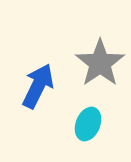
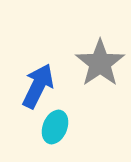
cyan ellipse: moved 33 px left, 3 px down
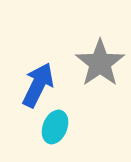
blue arrow: moved 1 px up
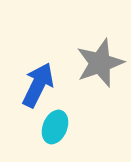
gray star: rotated 15 degrees clockwise
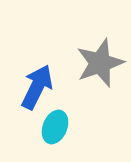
blue arrow: moved 1 px left, 2 px down
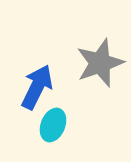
cyan ellipse: moved 2 px left, 2 px up
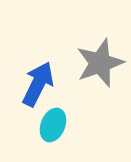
blue arrow: moved 1 px right, 3 px up
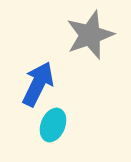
gray star: moved 10 px left, 28 px up
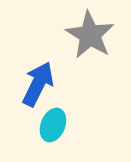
gray star: rotated 21 degrees counterclockwise
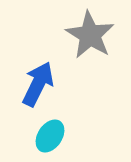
cyan ellipse: moved 3 px left, 11 px down; rotated 12 degrees clockwise
